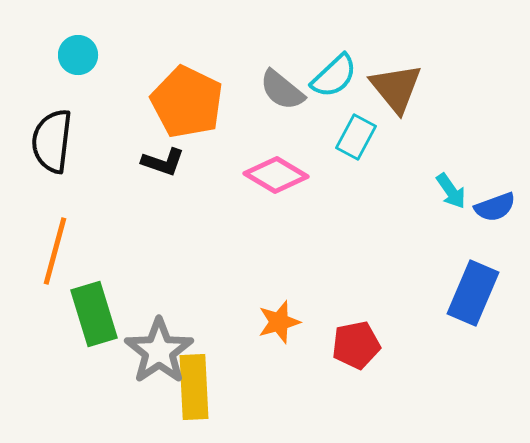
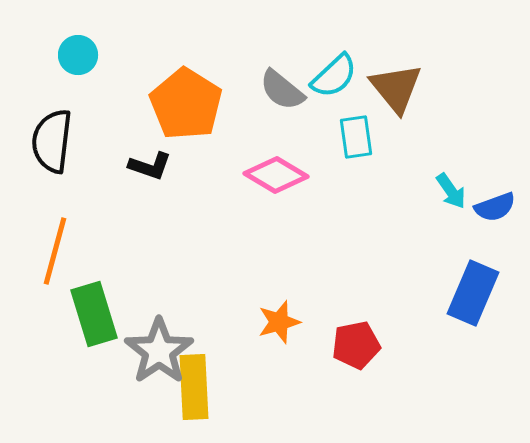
orange pentagon: moved 1 px left, 2 px down; rotated 6 degrees clockwise
cyan rectangle: rotated 36 degrees counterclockwise
black L-shape: moved 13 px left, 4 px down
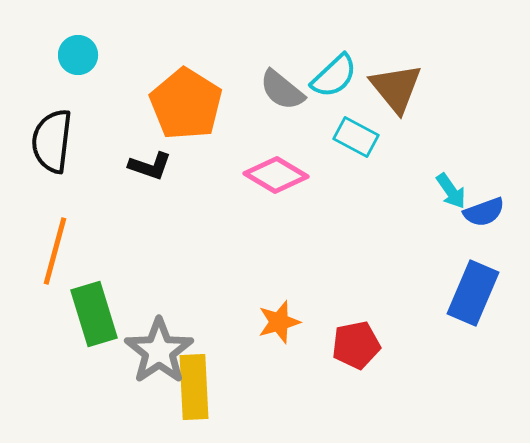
cyan rectangle: rotated 54 degrees counterclockwise
blue semicircle: moved 11 px left, 5 px down
